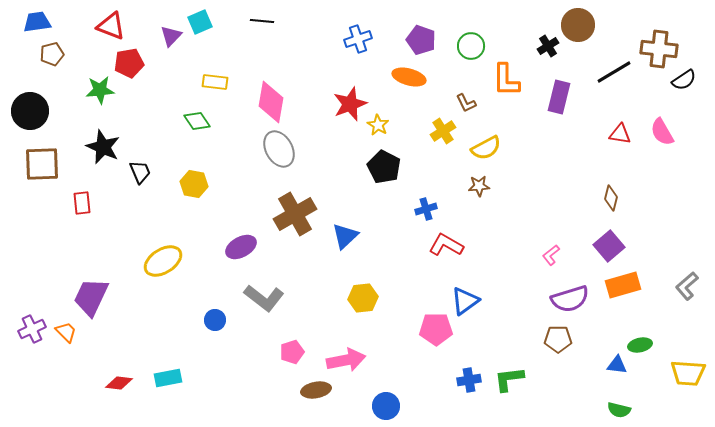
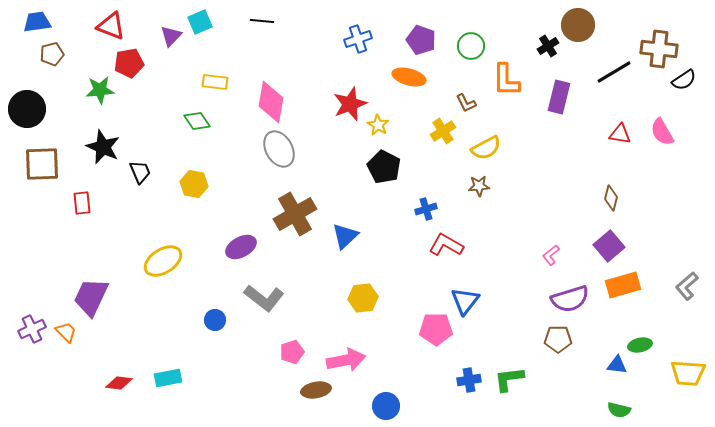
black circle at (30, 111): moved 3 px left, 2 px up
blue triangle at (465, 301): rotated 16 degrees counterclockwise
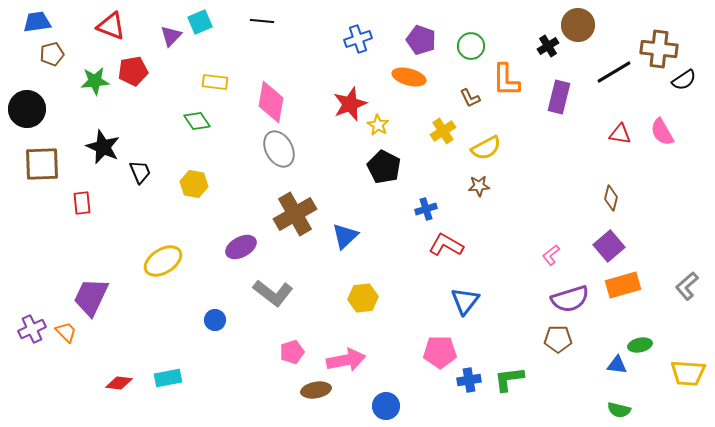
red pentagon at (129, 63): moved 4 px right, 8 px down
green star at (100, 90): moved 5 px left, 9 px up
brown L-shape at (466, 103): moved 4 px right, 5 px up
gray L-shape at (264, 298): moved 9 px right, 5 px up
pink pentagon at (436, 329): moved 4 px right, 23 px down
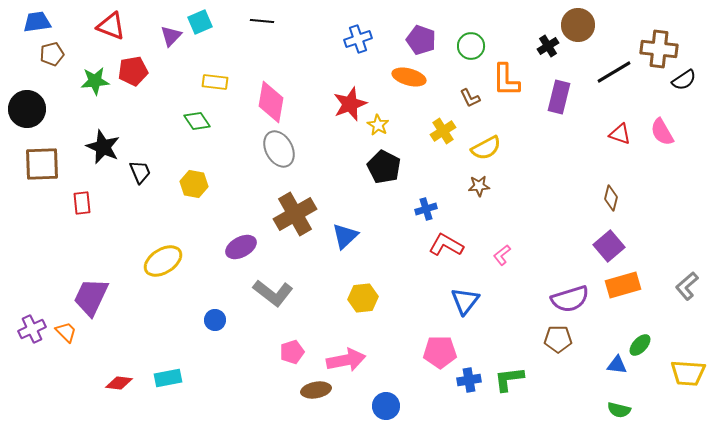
red triangle at (620, 134): rotated 10 degrees clockwise
pink L-shape at (551, 255): moved 49 px left
green ellipse at (640, 345): rotated 35 degrees counterclockwise
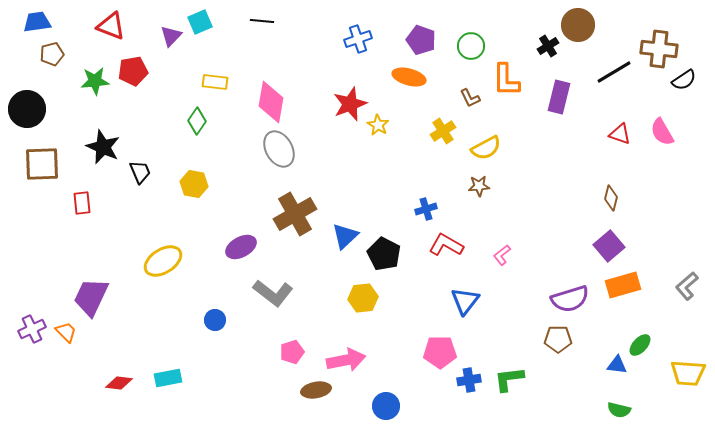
green diamond at (197, 121): rotated 68 degrees clockwise
black pentagon at (384, 167): moved 87 px down
